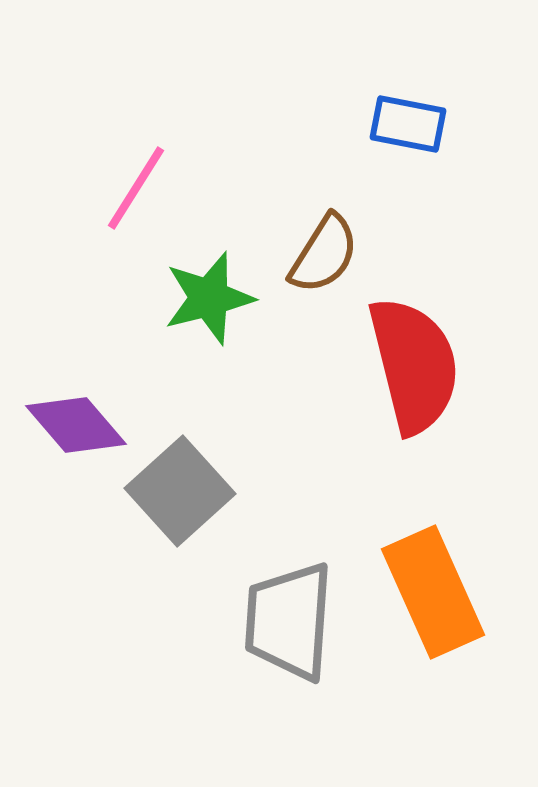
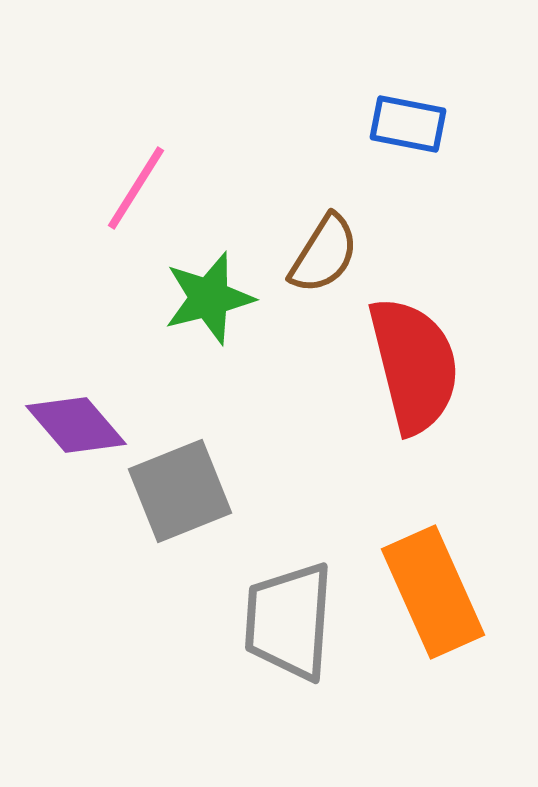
gray square: rotated 20 degrees clockwise
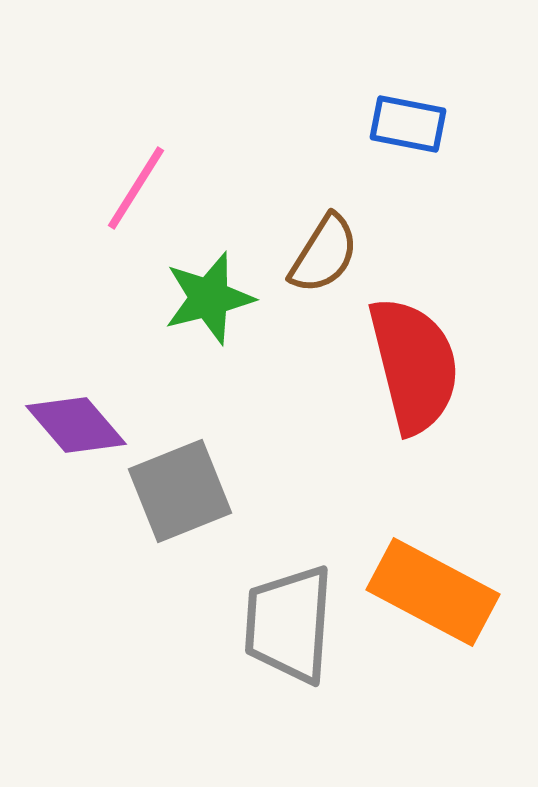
orange rectangle: rotated 38 degrees counterclockwise
gray trapezoid: moved 3 px down
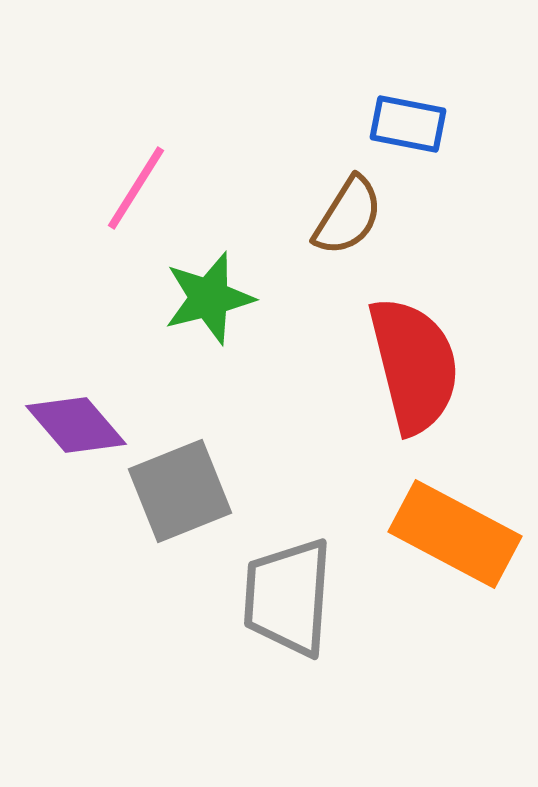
brown semicircle: moved 24 px right, 38 px up
orange rectangle: moved 22 px right, 58 px up
gray trapezoid: moved 1 px left, 27 px up
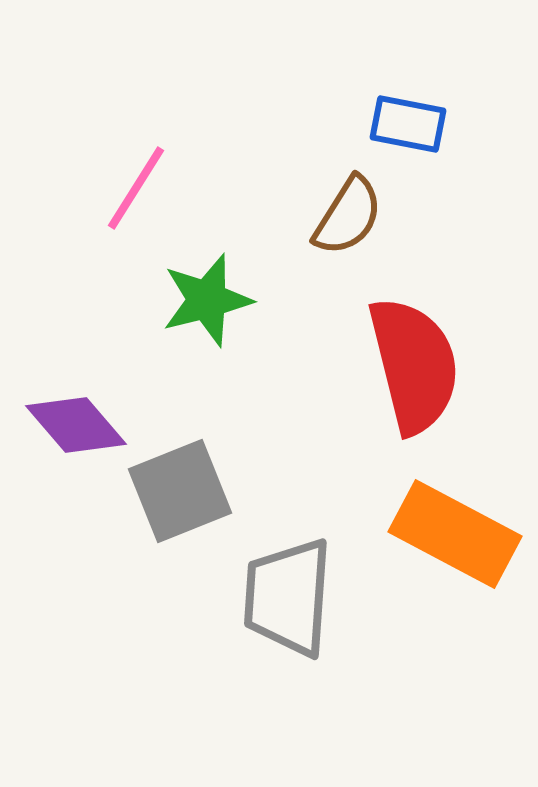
green star: moved 2 px left, 2 px down
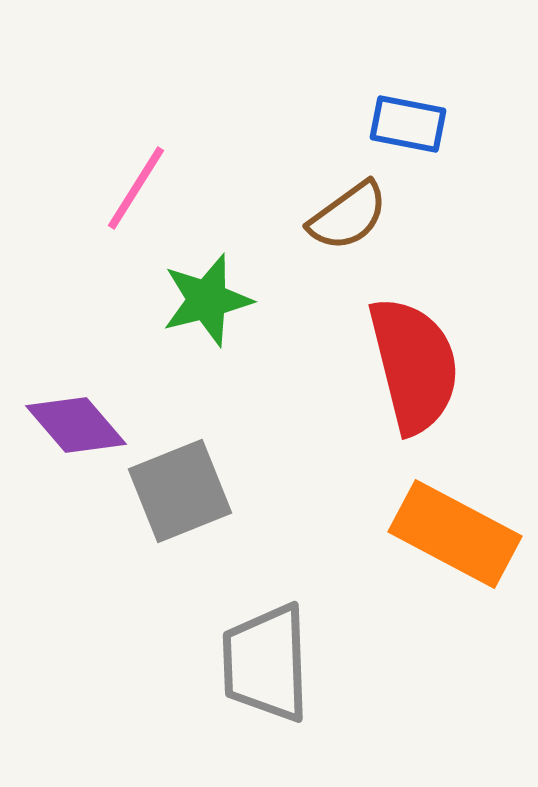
brown semicircle: rotated 22 degrees clockwise
gray trapezoid: moved 22 px left, 66 px down; rotated 6 degrees counterclockwise
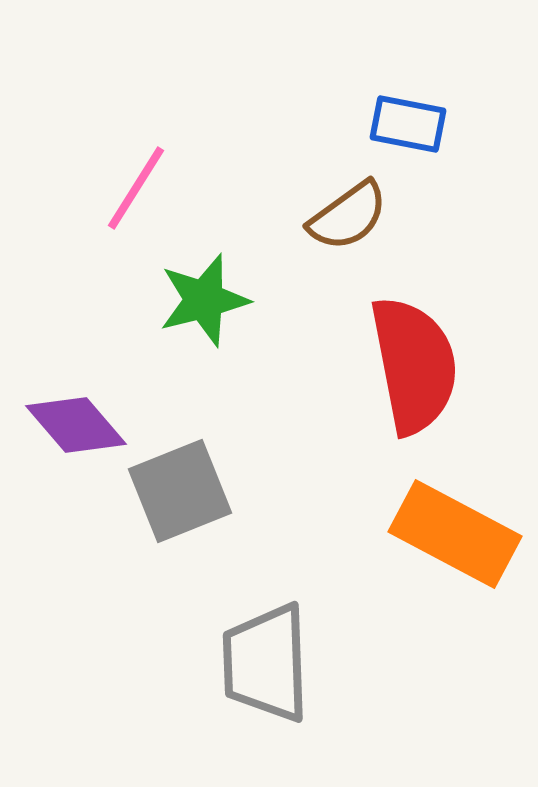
green star: moved 3 px left
red semicircle: rotated 3 degrees clockwise
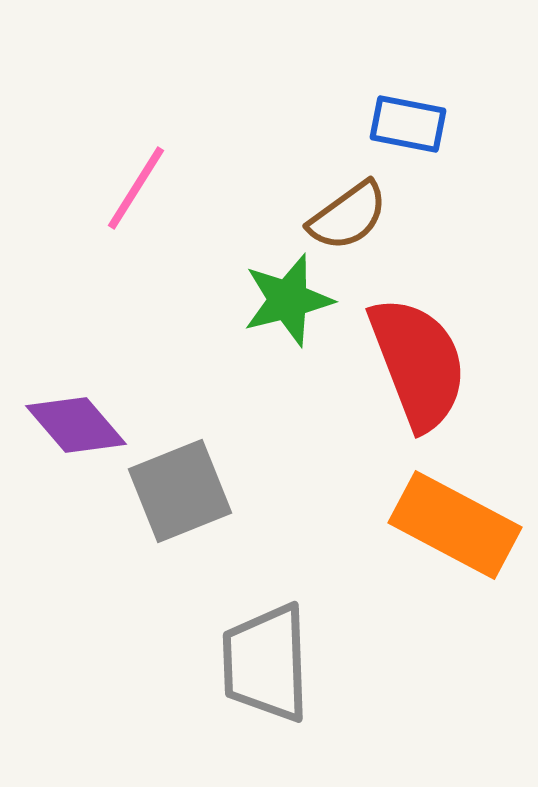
green star: moved 84 px right
red semicircle: moved 4 px right, 2 px up; rotated 10 degrees counterclockwise
orange rectangle: moved 9 px up
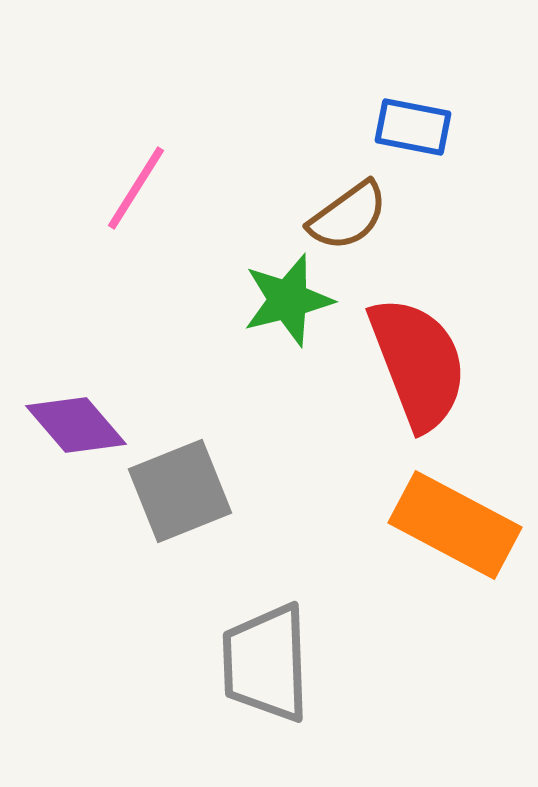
blue rectangle: moved 5 px right, 3 px down
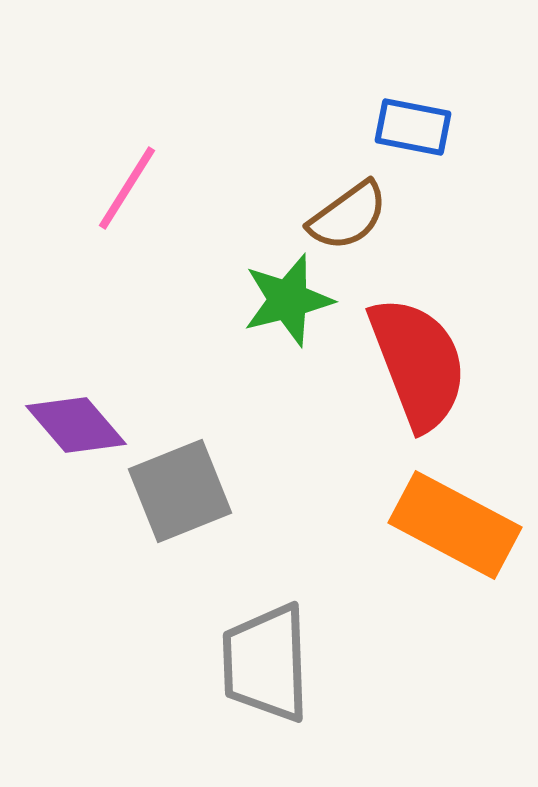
pink line: moved 9 px left
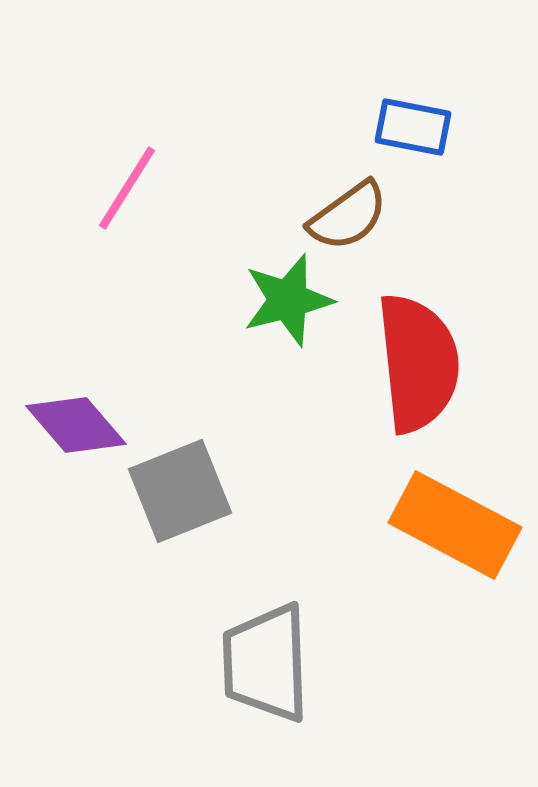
red semicircle: rotated 15 degrees clockwise
